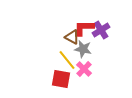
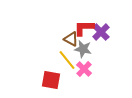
purple cross: moved 2 px down; rotated 12 degrees counterclockwise
brown triangle: moved 1 px left, 2 px down
red square: moved 10 px left, 1 px down
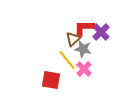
brown triangle: moved 2 px right; rotated 49 degrees clockwise
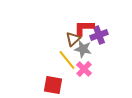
purple cross: moved 2 px left, 3 px down; rotated 24 degrees clockwise
red square: moved 2 px right, 5 px down
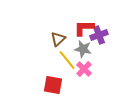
brown triangle: moved 15 px left
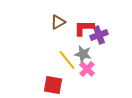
brown triangle: moved 17 px up; rotated 14 degrees clockwise
gray star: moved 5 px down
pink cross: moved 3 px right
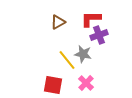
red L-shape: moved 7 px right, 9 px up
pink cross: moved 1 px left, 14 px down
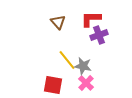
brown triangle: rotated 42 degrees counterclockwise
gray star: moved 12 px down
